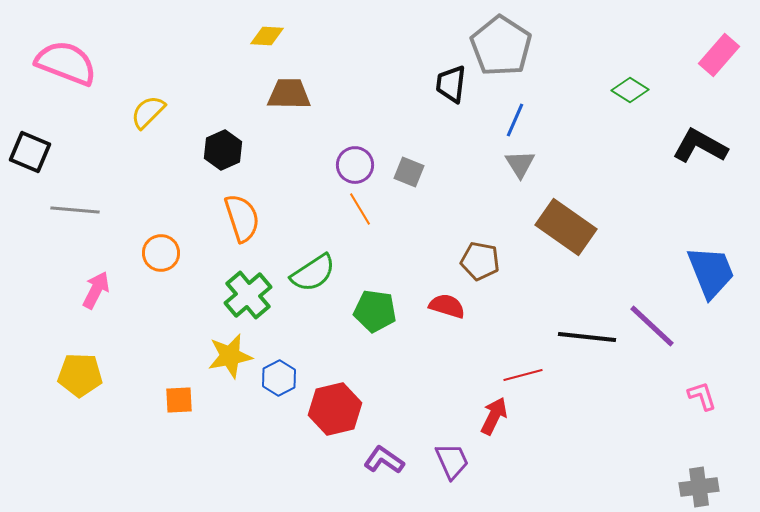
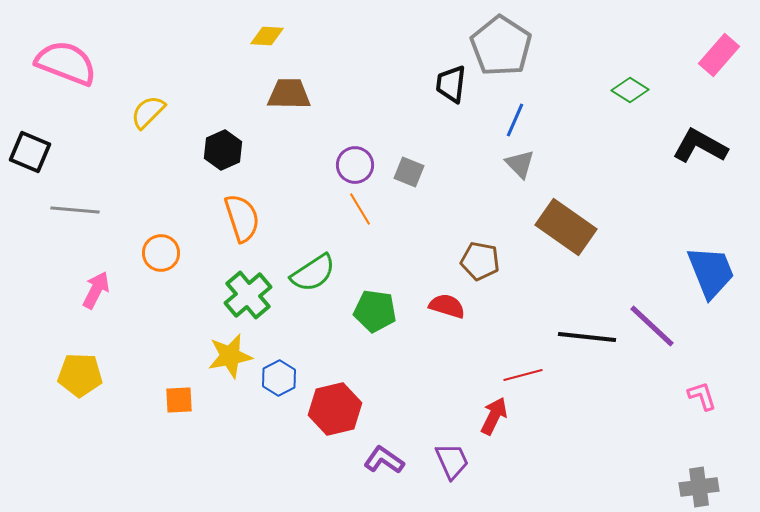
gray triangle: rotated 12 degrees counterclockwise
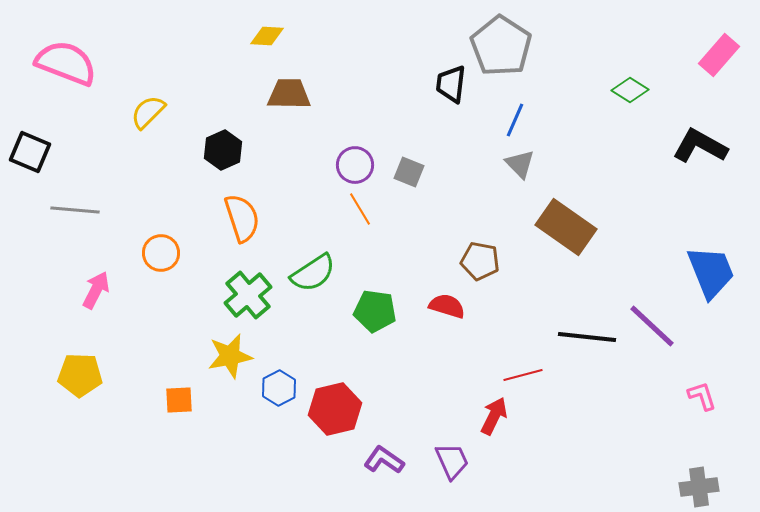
blue hexagon: moved 10 px down
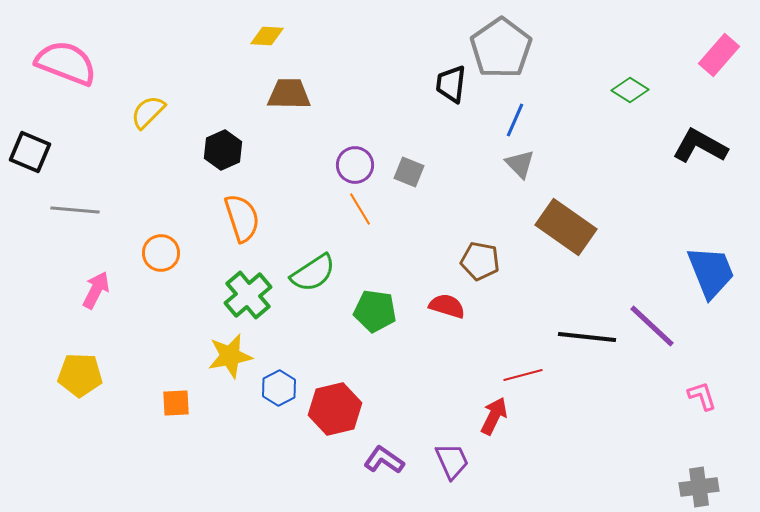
gray pentagon: moved 2 px down; rotated 4 degrees clockwise
orange square: moved 3 px left, 3 px down
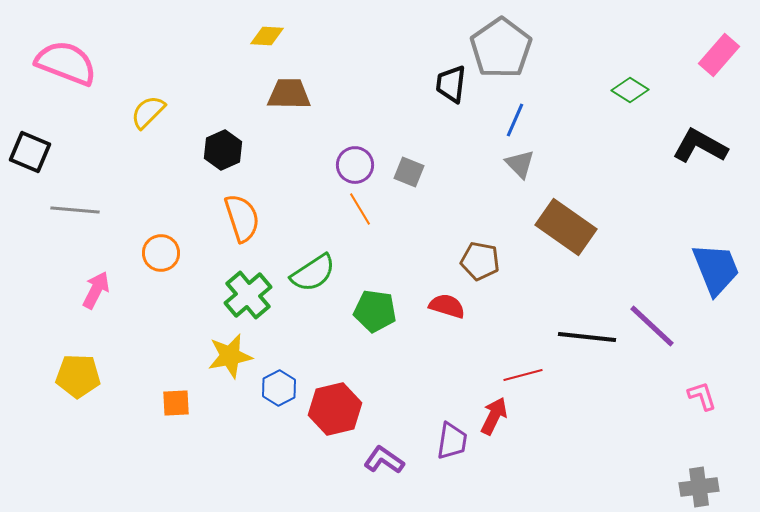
blue trapezoid: moved 5 px right, 3 px up
yellow pentagon: moved 2 px left, 1 px down
purple trapezoid: moved 20 px up; rotated 33 degrees clockwise
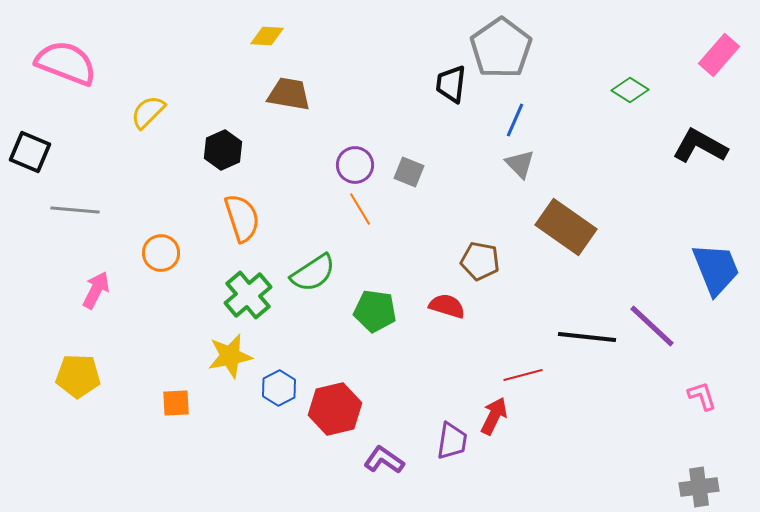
brown trapezoid: rotated 9 degrees clockwise
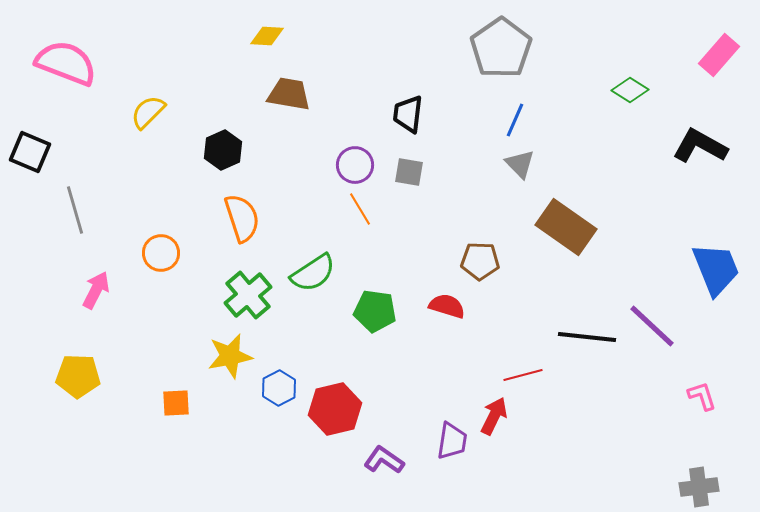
black trapezoid: moved 43 px left, 30 px down
gray square: rotated 12 degrees counterclockwise
gray line: rotated 69 degrees clockwise
brown pentagon: rotated 9 degrees counterclockwise
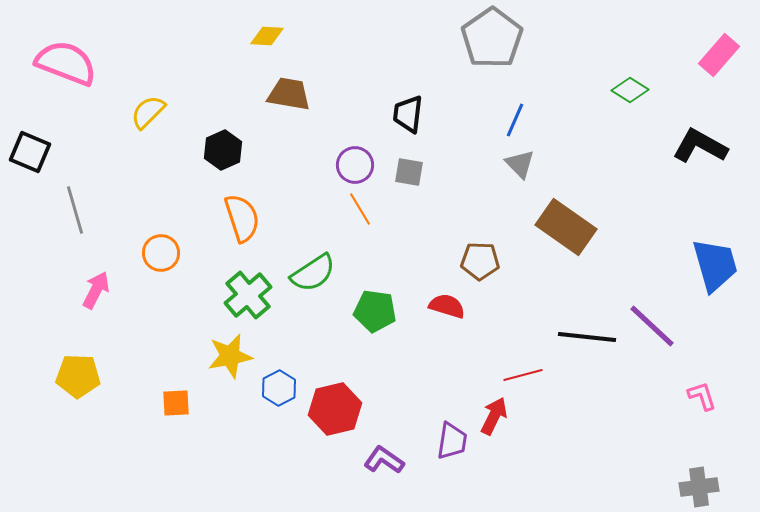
gray pentagon: moved 9 px left, 10 px up
blue trapezoid: moved 1 px left, 4 px up; rotated 6 degrees clockwise
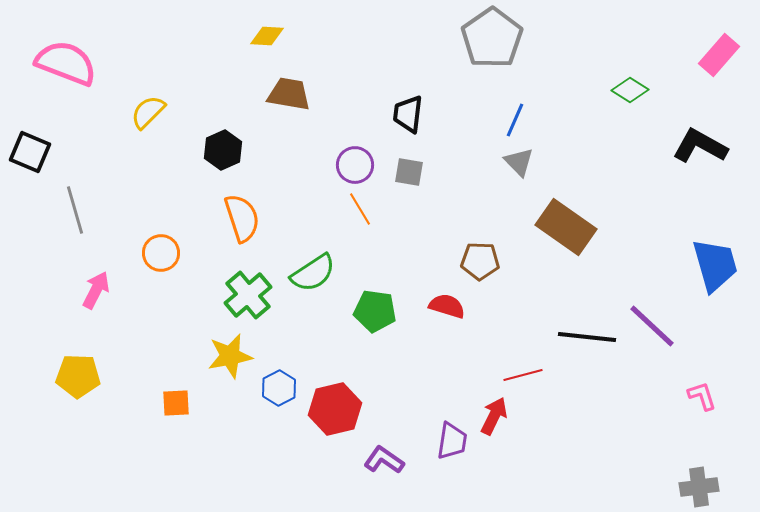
gray triangle: moved 1 px left, 2 px up
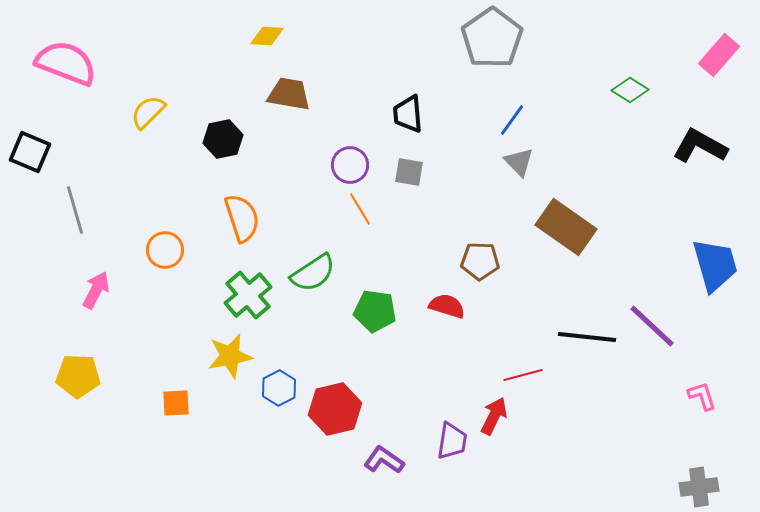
black trapezoid: rotated 12 degrees counterclockwise
blue line: moved 3 px left; rotated 12 degrees clockwise
black hexagon: moved 11 px up; rotated 12 degrees clockwise
purple circle: moved 5 px left
orange circle: moved 4 px right, 3 px up
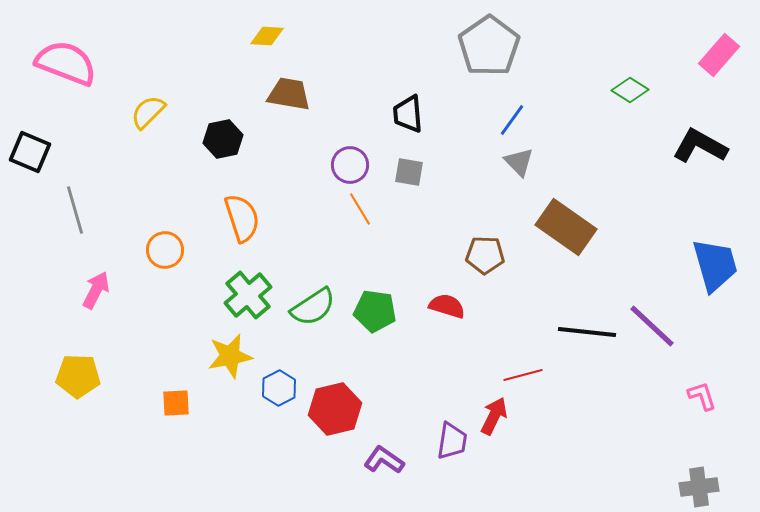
gray pentagon: moved 3 px left, 8 px down
brown pentagon: moved 5 px right, 6 px up
green semicircle: moved 34 px down
black line: moved 5 px up
